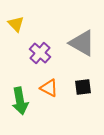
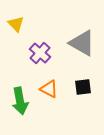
orange triangle: moved 1 px down
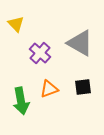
gray triangle: moved 2 px left
orange triangle: rotated 48 degrees counterclockwise
green arrow: moved 1 px right
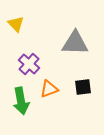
gray triangle: moved 5 px left; rotated 28 degrees counterclockwise
purple cross: moved 11 px left, 11 px down
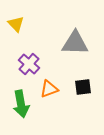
green arrow: moved 3 px down
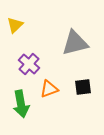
yellow triangle: moved 1 px left, 1 px down; rotated 30 degrees clockwise
gray triangle: rotated 16 degrees counterclockwise
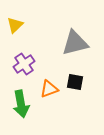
purple cross: moved 5 px left; rotated 15 degrees clockwise
black square: moved 8 px left, 5 px up; rotated 18 degrees clockwise
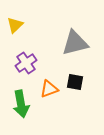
purple cross: moved 2 px right, 1 px up
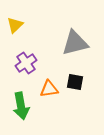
orange triangle: rotated 12 degrees clockwise
green arrow: moved 2 px down
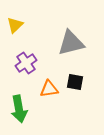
gray triangle: moved 4 px left
green arrow: moved 2 px left, 3 px down
